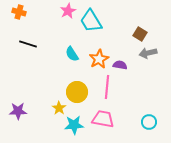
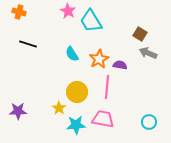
pink star: rotated 14 degrees counterclockwise
gray arrow: rotated 36 degrees clockwise
cyan star: moved 2 px right
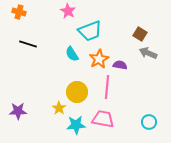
cyan trapezoid: moved 1 px left, 10 px down; rotated 80 degrees counterclockwise
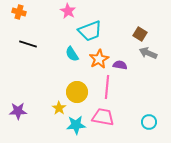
pink trapezoid: moved 2 px up
